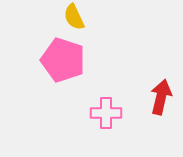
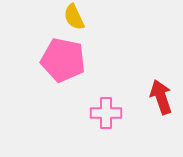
pink pentagon: rotated 6 degrees counterclockwise
red arrow: rotated 32 degrees counterclockwise
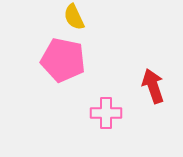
red arrow: moved 8 px left, 11 px up
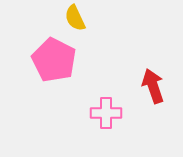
yellow semicircle: moved 1 px right, 1 px down
pink pentagon: moved 9 px left; rotated 15 degrees clockwise
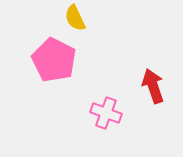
pink cross: rotated 20 degrees clockwise
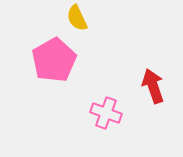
yellow semicircle: moved 2 px right
pink pentagon: rotated 15 degrees clockwise
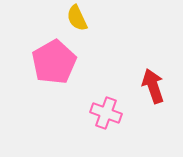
pink pentagon: moved 2 px down
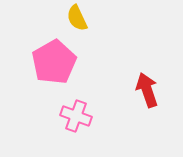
red arrow: moved 6 px left, 4 px down
pink cross: moved 30 px left, 3 px down
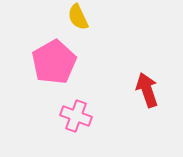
yellow semicircle: moved 1 px right, 1 px up
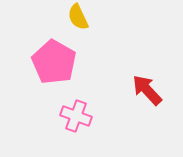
pink pentagon: rotated 12 degrees counterclockwise
red arrow: rotated 24 degrees counterclockwise
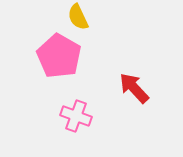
pink pentagon: moved 5 px right, 6 px up
red arrow: moved 13 px left, 2 px up
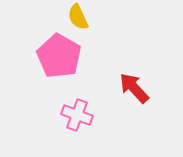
pink cross: moved 1 px right, 1 px up
